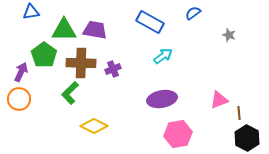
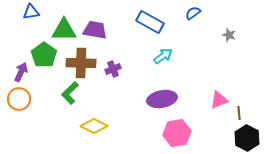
pink hexagon: moved 1 px left, 1 px up
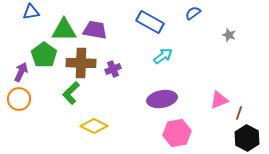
green L-shape: moved 1 px right
brown line: rotated 24 degrees clockwise
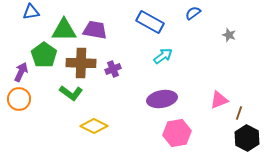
green L-shape: rotated 100 degrees counterclockwise
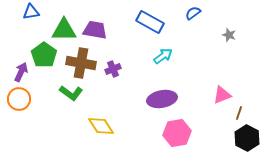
brown cross: rotated 8 degrees clockwise
pink triangle: moved 3 px right, 5 px up
yellow diamond: moved 7 px right; rotated 32 degrees clockwise
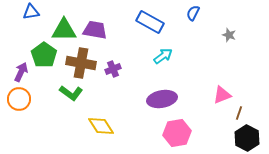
blue semicircle: rotated 28 degrees counterclockwise
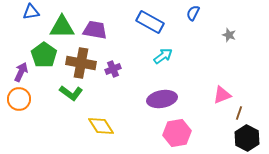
green triangle: moved 2 px left, 3 px up
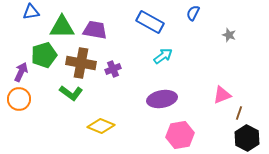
green pentagon: rotated 20 degrees clockwise
yellow diamond: rotated 36 degrees counterclockwise
pink hexagon: moved 3 px right, 2 px down
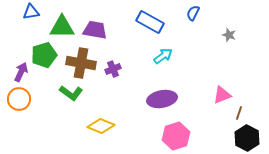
pink hexagon: moved 4 px left, 1 px down; rotated 8 degrees counterclockwise
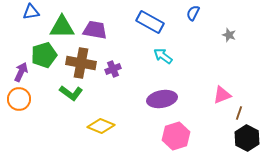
cyan arrow: rotated 108 degrees counterclockwise
